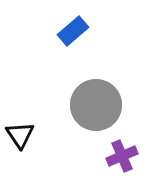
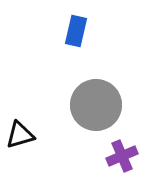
blue rectangle: moved 3 px right; rotated 36 degrees counterclockwise
black triangle: rotated 48 degrees clockwise
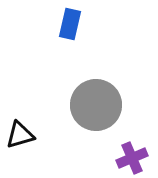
blue rectangle: moved 6 px left, 7 px up
purple cross: moved 10 px right, 2 px down
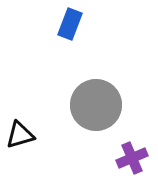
blue rectangle: rotated 8 degrees clockwise
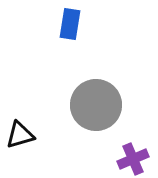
blue rectangle: rotated 12 degrees counterclockwise
purple cross: moved 1 px right, 1 px down
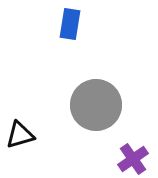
purple cross: rotated 12 degrees counterclockwise
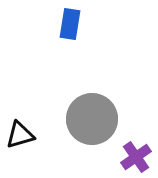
gray circle: moved 4 px left, 14 px down
purple cross: moved 3 px right, 2 px up
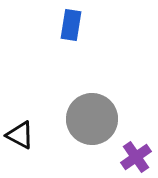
blue rectangle: moved 1 px right, 1 px down
black triangle: rotated 44 degrees clockwise
